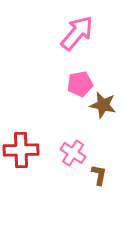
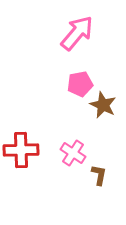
brown star: rotated 12 degrees clockwise
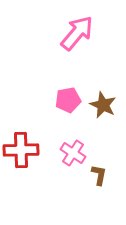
pink pentagon: moved 12 px left, 16 px down
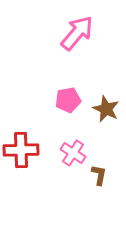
brown star: moved 3 px right, 4 px down
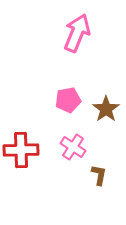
pink arrow: rotated 18 degrees counterclockwise
brown star: rotated 12 degrees clockwise
pink cross: moved 6 px up
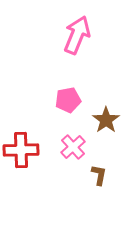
pink arrow: moved 2 px down
brown star: moved 11 px down
pink cross: rotated 15 degrees clockwise
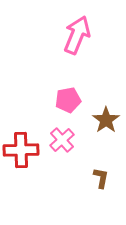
pink cross: moved 11 px left, 7 px up
brown L-shape: moved 2 px right, 3 px down
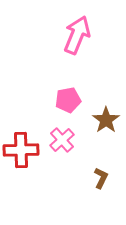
brown L-shape: rotated 15 degrees clockwise
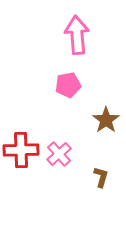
pink arrow: rotated 27 degrees counterclockwise
pink pentagon: moved 15 px up
pink cross: moved 3 px left, 14 px down
brown L-shape: moved 1 px up; rotated 10 degrees counterclockwise
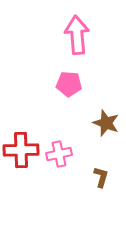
pink pentagon: moved 1 px right, 1 px up; rotated 15 degrees clockwise
brown star: moved 3 px down; rotated 16 degrees counterclockwise
pink cross: rotated 30 degrees clockwise
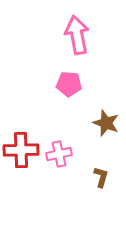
pink arrow: rotated 6 degrees counterclockwise
